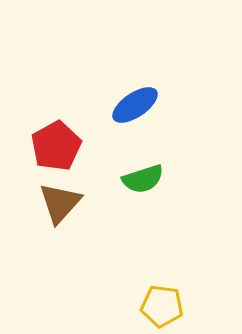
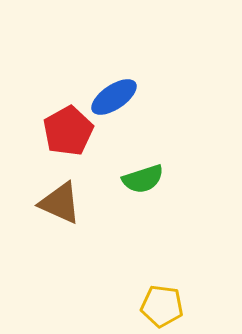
blue ellipse: moved 21 px left, 8 px up
red pentagon: moved 12 px right, 15 px up
brown triangle: rotated 48 degrees counterclockwise
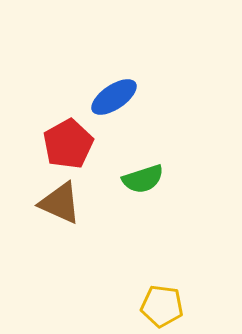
red pentagon: moved 13 px down
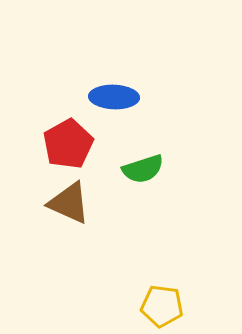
blue ellipse: rotated 36 degrees clockwise
green semicircle: moved 10 px up
brown triangle: moved 9 px right
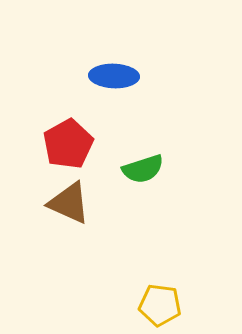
blue ellipse: moved 21 px up
yellow pentagon: moved 2 px left, 1 px up
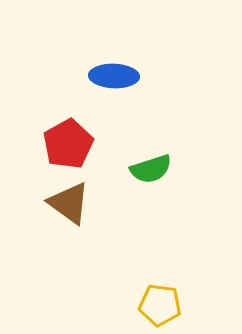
green semicircle: moved 8 px right
brown triangle: rotated 12 degrees clockwise
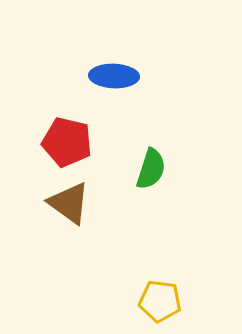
red pentagon: moved 1 px left, 2 px up; rotated 30 degrees counterclockwise
green semicircle: rotated 54 degrees counterclockwise
yellow pentagon: moved 4 px up
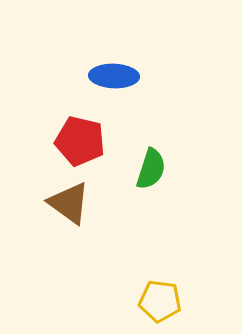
red pentagon: moved 13 px right, 1 px up
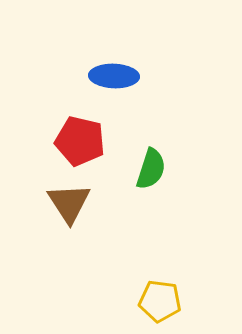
brown triangle: rotated 21 degrees clockwise
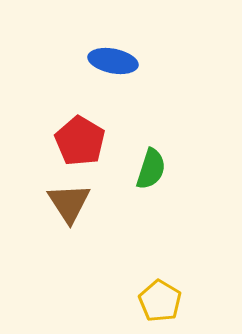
blue ellipse: moved 1 px left, 15 px up; rotated 9 degrees clockwise
red pentagon: rotated 18 degrees clockwise
yellow pentagon: rotated 24 degrees clockwise
